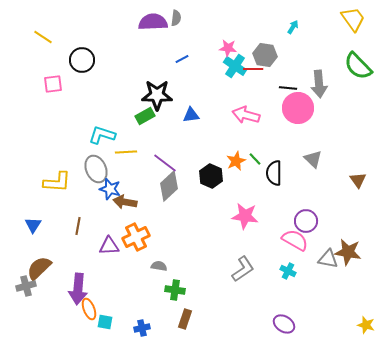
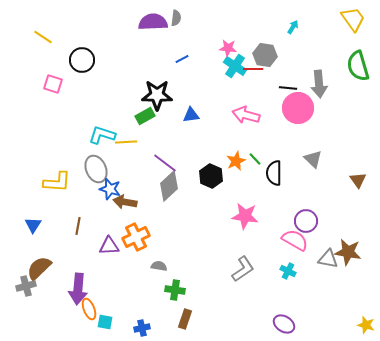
green semicircle at (358, 66): rotated 28 degrees clockwise
pink square at (53, 84): rotated 24 degrees clockwise
yellow line at (126, 152): moved 10 px up
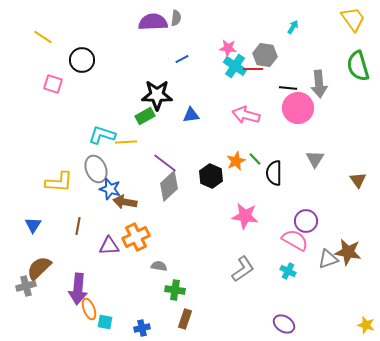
gray triangle at (313, 159): moved 2 px right; rotated 18 degrees clockwise
yellow L-shape at (57, 182): moved 2 px right
gray triangle at (328, 259): rotated 30 degrees counterclockwise
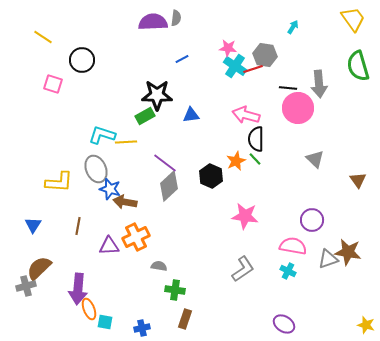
red line at (253, 69): rotated 18 degrees counterclockwise
gray triangle at (315, 159): rotated 18 degrees counterclockwise
black semicircle at (274, 173): moved 18 px left, 34 px up
purple circle at (306, 221): moved 6 px right, 1 px up
pink semicircle at (295, 240): moved 2 px left, 6 px down; rotated 20 degrees counterclockwise
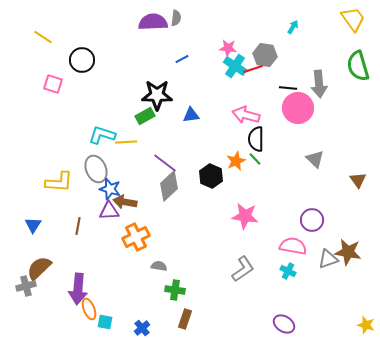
purple triangle at (109, 246): moved 35 px up
blue cross at (142, 328): rotated 28 degrees counterclockwise
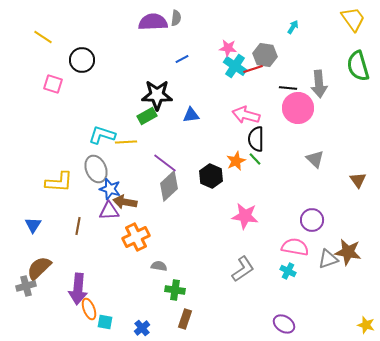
green rectangle at (145, 116): moved 2 px right
pink semicircle at (293, 246): moved 2 px right, 1 px down
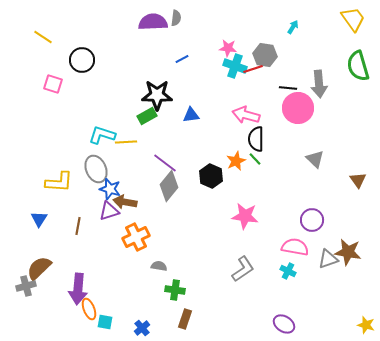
cyan cross at (235, 66): rotated 15 degrees counterclockwise
gray diamond at (169, 186): rotated 8 degrees counterclockwise
purple triangle at (109, 211): rotated 15 degrees counterclockwise
blue triangle at (33, 225): moved 6 px right, 6 px up
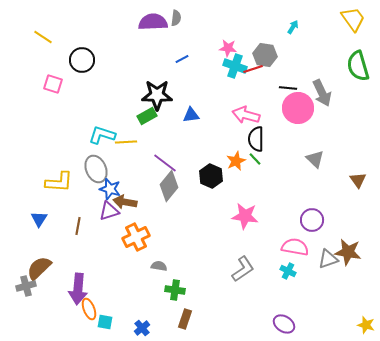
gray arrow at (319, 84): moved 3 px right, 9 px down; rotated 20 degrees counterclockwise
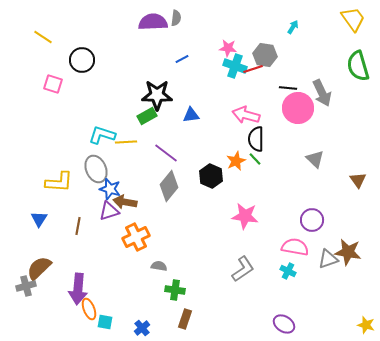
purple line at (165, 163): moved 1 px right, 10 px up
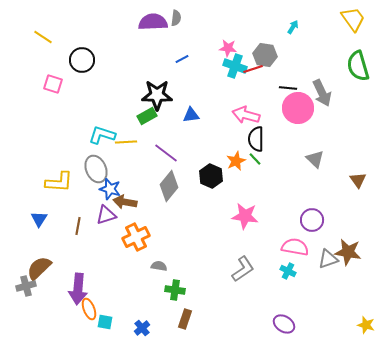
purple triangle at (109, 211): moved 3 px left, 4 px down
